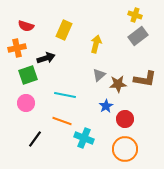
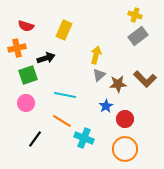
yellow arrow: moved 11 px down
brown L-shape: rotated 35 degrees clockwise
orange line: rotated 12 degrees clockwise
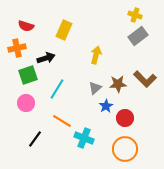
gray triangle: moved 4 px left, 13 px down
cyan line: moved 8 px left, 6 px up; rotated 70 degrees counterclockwise
red circle: moved 1 px up
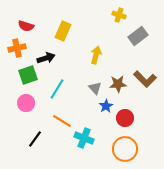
yellow cross: moved 16 px left
yellow rectangle: moved 1 px left, 1 px down
gray triangle: rotated 32 degrees counterclockwise
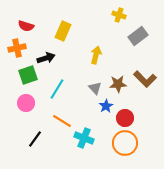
orange circle: moved 6 px up
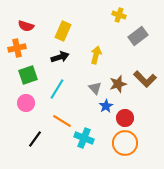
black arrow: moved 14 px right, 1 px up
brown star: rotated 12 degrees counterclockwise
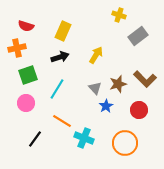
yellow arrow: rotated 18 degrees clockwise
red circle: moved 14 px right, 8 px up
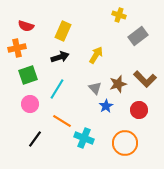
pink circle: moved 4 px right, 1 px down
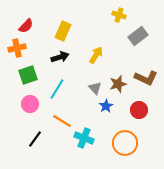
red semicircle: rotated 63 degrees counterclockwise
brown L-shape: moved 1 px right, 1 px up; rotated 20 degrees counterclockwise
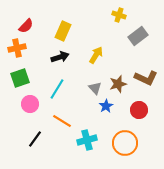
green square: moved 8 px left, 3 px down
cyan cross: moved 3 px right, 2 px down; rotated 36 degrees counterclockwise
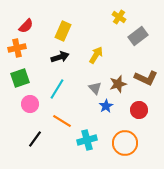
yellow cross: moved 2 px down; rotated 16 degrees clockwise
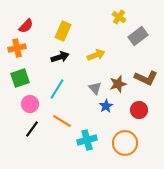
yellow arrow: rotated 36 degrees clockwise
black line: moved 3 px left, 10 px up
